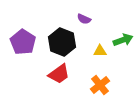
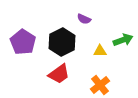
black hexagon: rotated 12 degrees clockwise
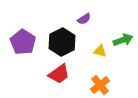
purple semicircle: rotated 56 degrees counterclockwise
yellow triangle: rotated 16 degrees clockwise
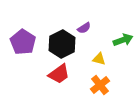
purple semicircle: moved 9 px down
black hexagon: moved 2 px down
yellow triangle: moved 1 px left, 8 px down
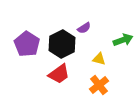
purple pentagon: moved 4 px right, 2 px down
orange cross: moved 1 px left
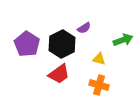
orange cross: rotated 36 degrees counterclockwise
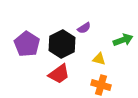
orange cross: moved 2 px right
